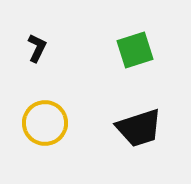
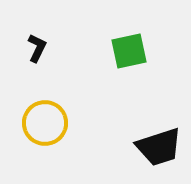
green square: moved 6 px left, 1 px down; rotated 6 degrees clockwise
black trapezoid: moved 20 px right, 19 px down
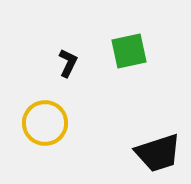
black L-shape: moved 31 px right, 15 px down
black trapezoid: moved 1 px left, 6 px down
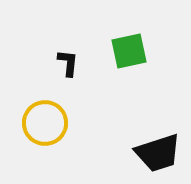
black L-shape: rotated 20 degrees counterclockwise
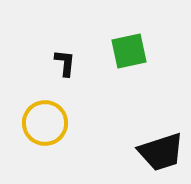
black L-shape: moved 3 px left
black trapezoid: moved 3 px right, 1 px up
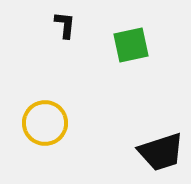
green square: moved 2 px right, 6 px up
black L-shape: moved 38 px up
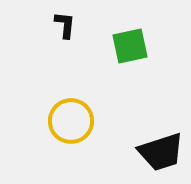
green square: moved 1 px left, 1 px down
yellow circle: moved 26 px right, 2 px up
